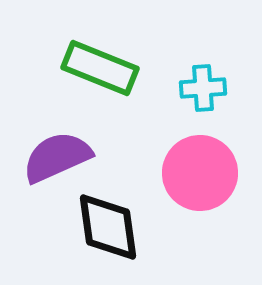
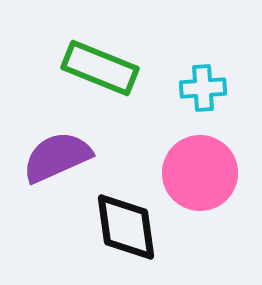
black diamond: moved 18 px right
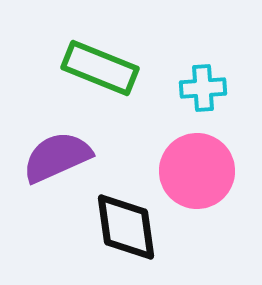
pink circle: moved 3 px left, 2 px up
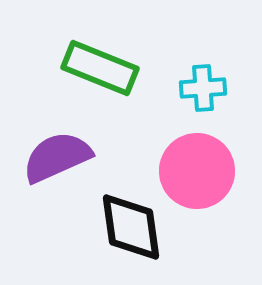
black diamond: moved 5 px right
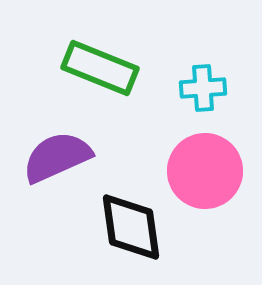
pink circle: moved 8 px right
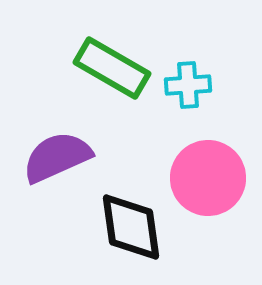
green rectangle: moved 12 px right; rotated 8 degrees clockwise
cyan cross: moved 15 px left, 3 px up
pink circle: moved 3 px right, 7 px down
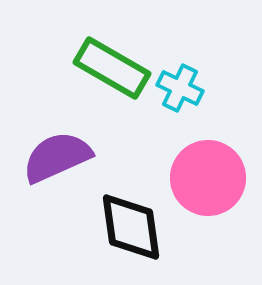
cyan cross: moved 8 px left, 3 px down; rotated 30 degrees clockwise
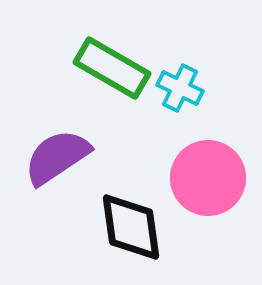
purple semicircle: rotated 10 degrees counterclockwise
